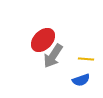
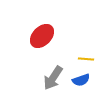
red ellipse: moved 1 px left, 4 px up
gray arrow: moved 22 px down
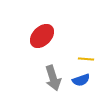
gray arrow: rotated 50 degrees counterclockwise
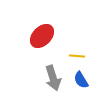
yellow line: moved 9 px left, 3 px up
blue semicircle: rotated 78 degrees clockwise
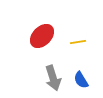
yellow line: moved 1 px right, 14 px up; rotated 14 degrees counterclockwise
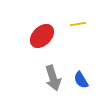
yellow line: moved 18 px up
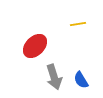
red ellipse: moved 7 px left, 10 px down
gray arrow: moved 1 px right, 1 px up
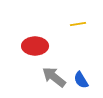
red ellipse: rotated 45 degrees clockwise
gray arrow: rotated 145 degrees clockwise
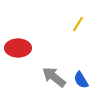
yellow line: rotated 49 degrees counterclockwise
red ellipse: moved 17 px left, 2 px down
